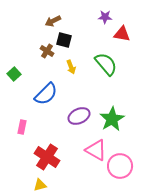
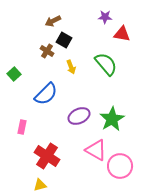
black square: rotated 14 degrees clockwise
red cross: moved 1 px up
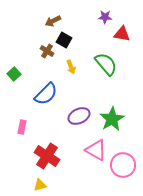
pink circle: moved 3 px right, 1 px up
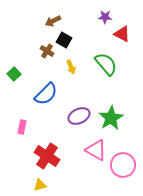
red triangle: rotated 18 degrees clockwise
green star: moved 1 px left, 1 px up
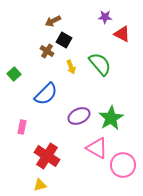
green semicircle: moved 6 px left
pink triangle: moved 1 px right, 2 px up
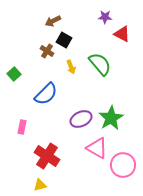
purple ellipse: moved 2 px right, 3 px down
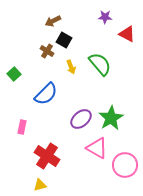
red triangle: moved 5 px right
purple ellipse: rotated 15 degrees counterclockwise
pink circle: moved 2 px right
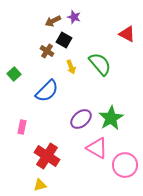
purple star: moved 31 px left; rotated 16 degrees clockwise
blue semicircle: moved 1 px right, 3 px up
